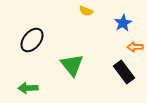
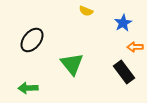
green triangle: moved 1 px up
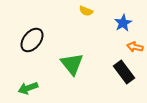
orange arrow: rotated 14 degrees clockwise
green arrow: rotated 18 degrees counterclockwise
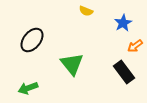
orange arrow: moved 1 px up; rotated 49 degrees counterclockwise
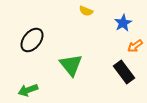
green triangle: moved 1 px left, 1 px down
green arrow: moved 2 px down
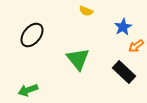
blue star: moved 4 px down
black ellipse: moved 5 px up
orange arrow: moved 1 px right
green triangle: moved 7 px right, 6 px up
black rectangle: rotated 10 degrees counterclockwise
